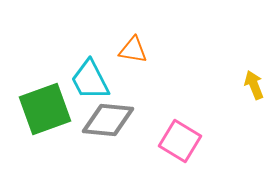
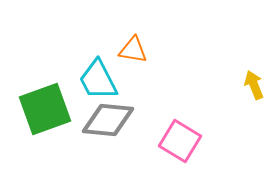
cyan trapezoid: moved 8 px right
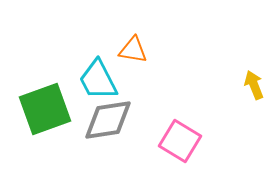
gray diamond: rotated 14 degrees counterclockwise
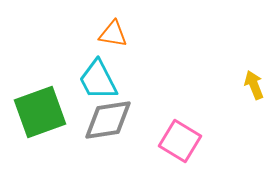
orange triangle: moved 20 px left, 16 px up
green square: moved 5 px left, 3 px down
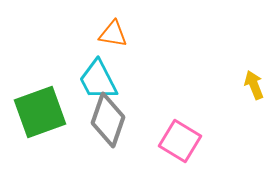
gray diamond: rotated 62 degrees counterclockwise
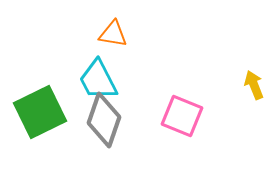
green square: rotated 6 degrees counterclockwise
gray diamond: moved 4 px left
pink square: moved 2 px right, 25 px up; rotated 9 degrees counterclockwise
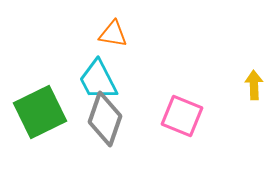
yellow arrow: rotated 20 degrees clockwise
gray diamond: moved 1 px right, 1 px up
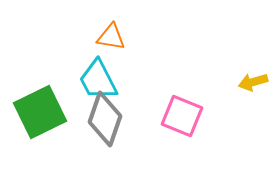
orange triangle: moved 2 px left, 3 px down
yellow arrow: moved 1 px left, 3 px up; rotated 104 degrees counterclockwise
